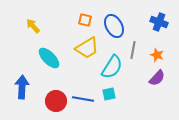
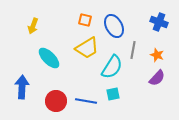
yellow arrow: rotated 119 degrees counterclockwise
cyan square: moved 4 px right
blue line: moved 3 px right, 2 px down
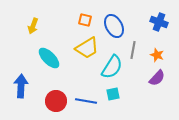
blue arrow: moved 1 px left, 1 px up
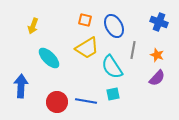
cyan semicircle: rotated 115 degrees clockwise
red circle: moved 1 px right, 1 px down
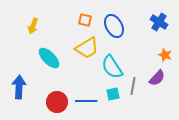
blue cross: rotated 12 degrees clockwise
gray line: moved 36 px down
orange star: moved 8 px right
blue arrow: moved 2 px left, 1 px down
blue line: rotated 10 degrees counterclockwise
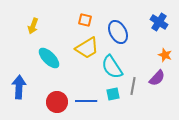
blue ellipse: moved 4 px right, 6 px down
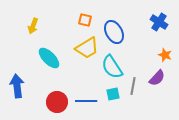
blue ellipse: moved 4 px left
blue arrow: moved 2 px left, 1 px up; rotated 10 degrees counterclockwise
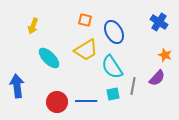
yellow trapezoid: moved 1 px left, 2 px down
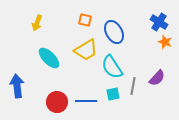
yellow arrow: moved 4 px right, 3 px up
orange star: moved 13 px up
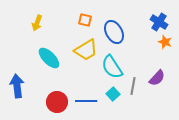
cyan square: rotated 32 degrees counterclockwise
